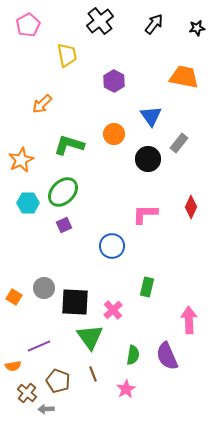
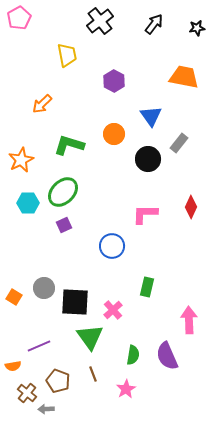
pink pentagon: moved 9 px left, 7 px up
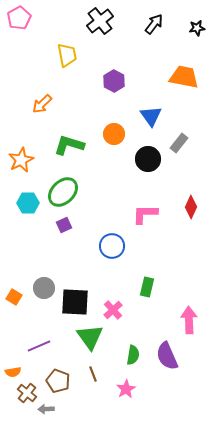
orange semicircle: moved 6 px down
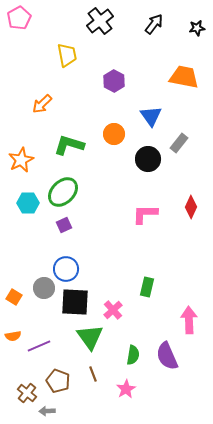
blue circle: moved 46 px left, 23 px down
orange semicircle: moved 36 px up
gray arrow: moved 1 px right, 2 px down
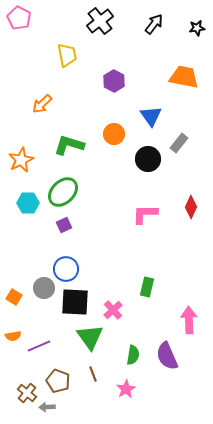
pink pentagon: rotated 15 degrees counterclockwise
gray arrow: moved 4 px up
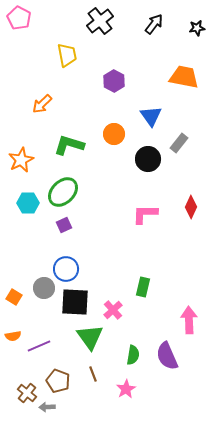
green rectangle: moved 4 px left
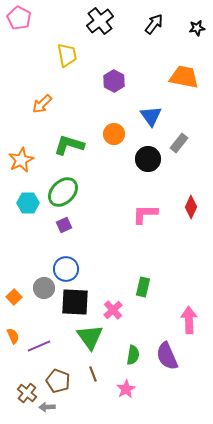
orange square: rotated 14 degrees clockwise
orange semicircle: rotated 105 degrees counterclockwise
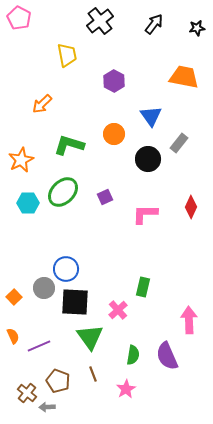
purple square: moved 41 px right, 28 px up
pink cross: moved 5 px right
